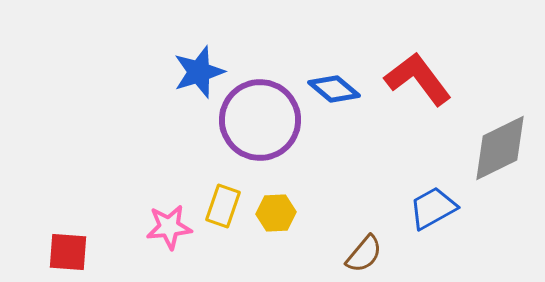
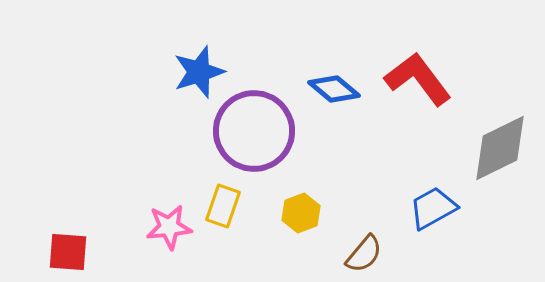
purple circle: moved 6 px left, 11 px down
yellow hexagon: moved 25 px right; rotated 18 degrees counterclockwise
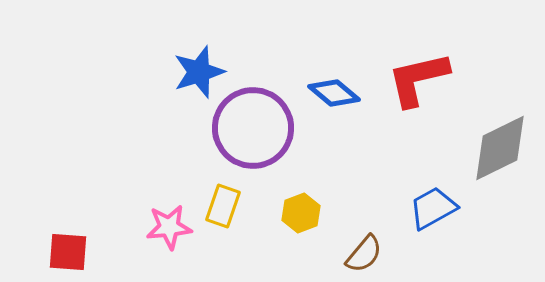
red L-shape: rotated 66 degrees counterclockwise
blue diamond: moved 4 px down
purple circle: moved 1 px left, 3 px up
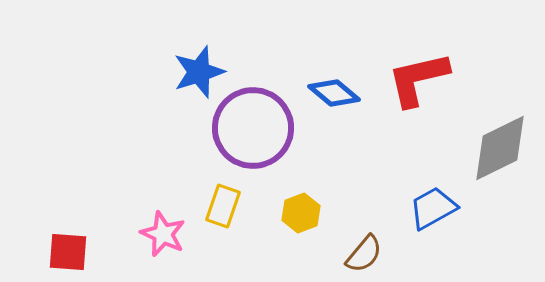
pink star: moved 6 px left, 7 px down; rotated 30 degrees clockwise
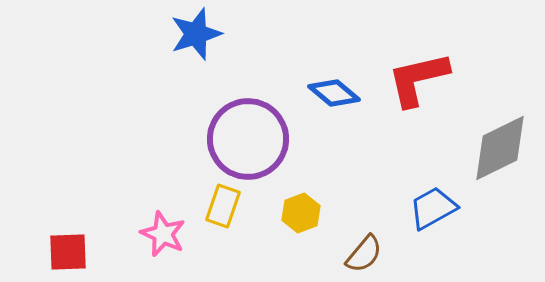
blue star: moved 3 px left, 38 px up
purple circle: moved 5 px left, 11 px down
red square: rotated 6 degrees counterclockwise
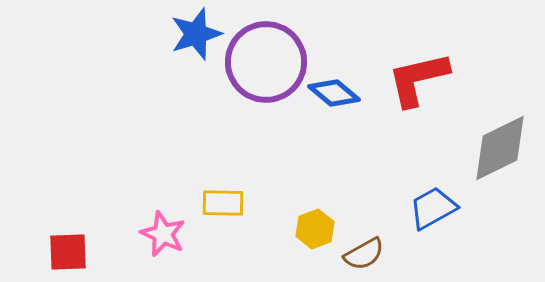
purple circle: moved 18 px right, 77 px up
yellow rectangle: moved 3 px up; rotated 72 degrees clockwise
yellow hexagon: moved 14 px right, 16 px down
brown semicircle: rotated 21 degrees clockwise
